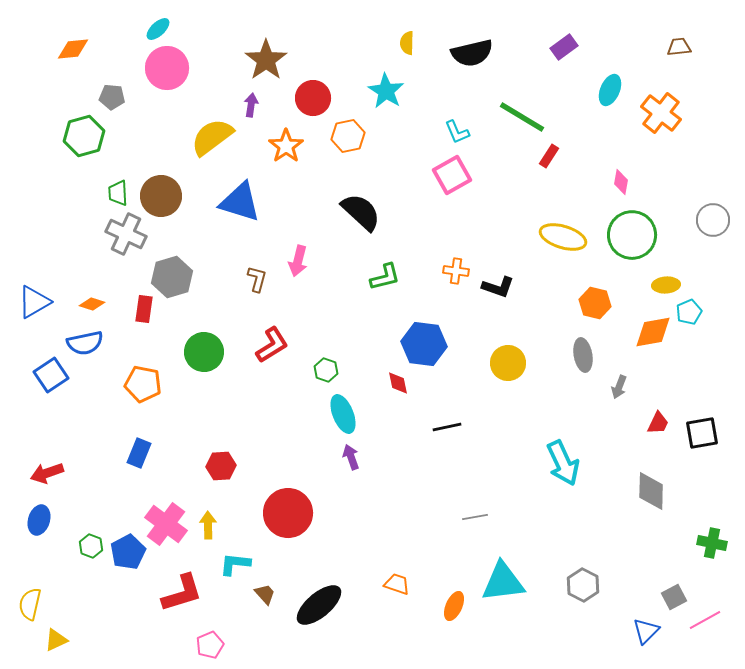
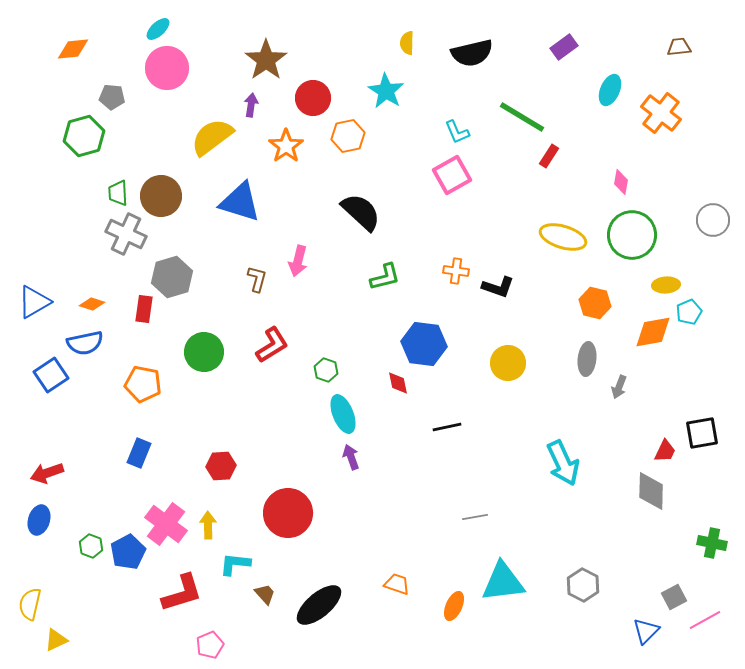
gray ellipse at (583, 355): moved 4 px right, 4 px down; rotated 16 degrees clockwise
red trapezoid at (658, 423): moved 7 px right, 28 px down
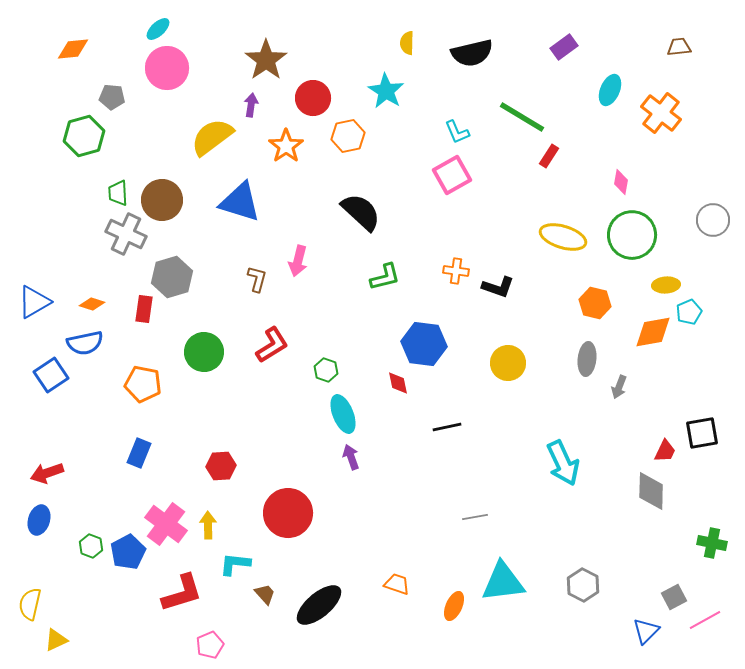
brown circle at (161, 196): moved 1 px right, 4 px down
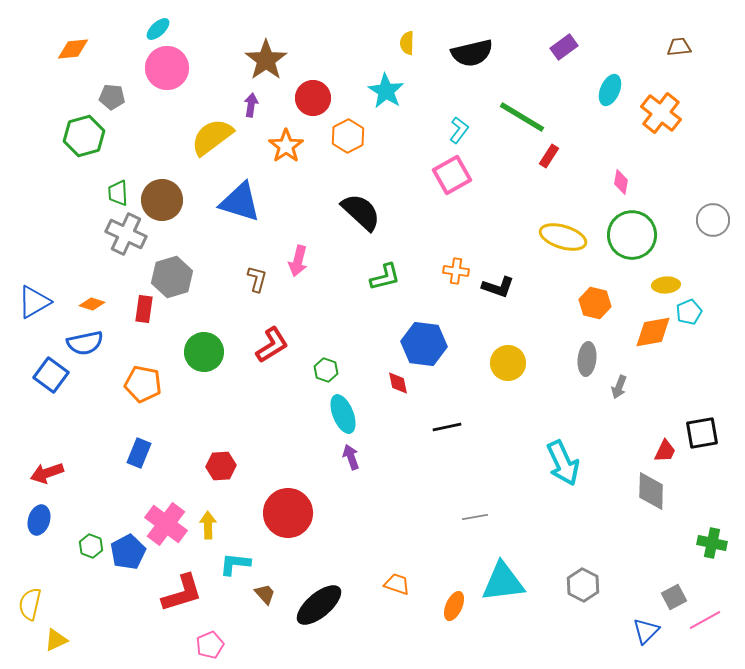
cyan L-shape at (457, 132): moved 2 px right, 2 px up; rotated 120 degrees counterclockwise
orange hexagon at (348, 136): rotated 16 degrees counterclockwise
blue square at (51, 375): rotated 20 degrees counterclockwise
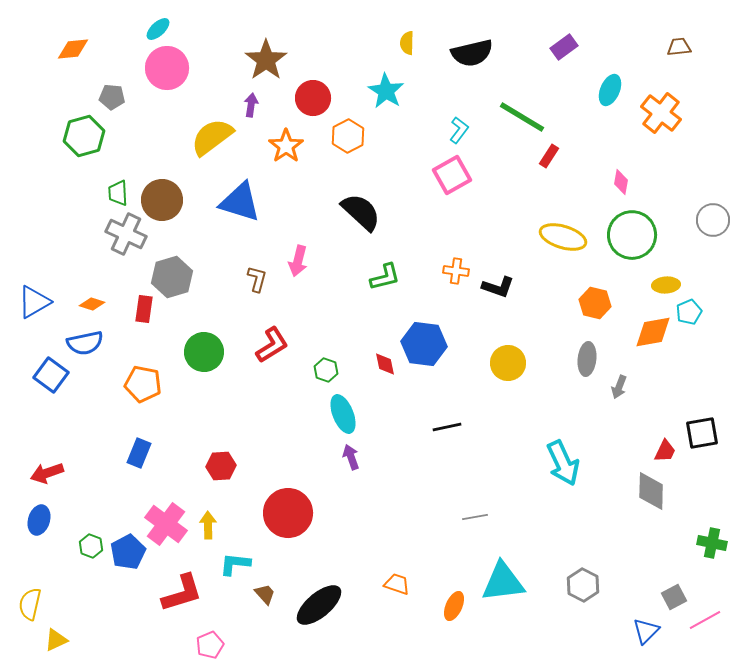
red diamond at (398, 383): moved 13 px left, 19 px up
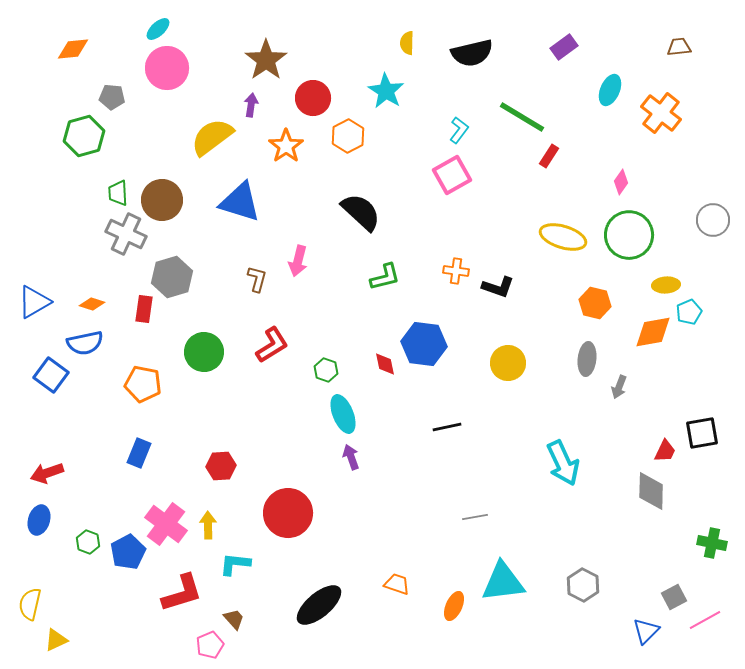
pink diamond at (621, 182): rotated 25 degrees clockwise
green circle at (632, 235): moved 3 px left
green hexagon at (91, 546): moved 3 px left, 4 px up
brown trapezoid at (265, 594): moved 31 px left, 25 px down
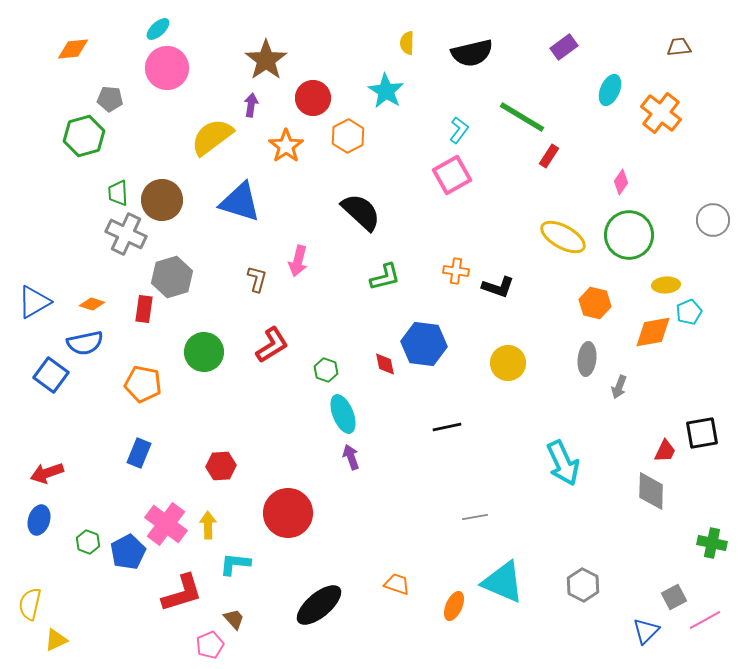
gray pentagon at (112, 97): moved 2 px left, 2 px down
yellow ellipse at (563, 237): rotated 12 degrees clockwise
cyan triangle at (503, 582): rotated 30 degrees clockwise
